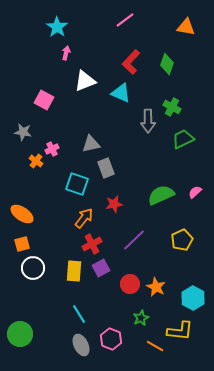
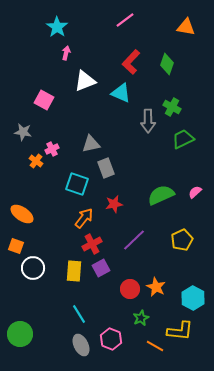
orange square: moved 6 px left, 2 px down; rotated 35 degrees clockwise
red circle: moved 5 px down
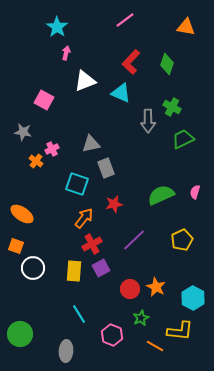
pink semicircle: rotated 32 degrees counterclockwise
pink hexagon: moved 1 px right, 4 px up
gray ellipse: moved 15 px left, 6 px down; rotated 30 degrees clockwise
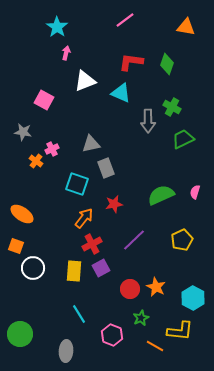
red L-shape: rotated 55 degrees clockwise
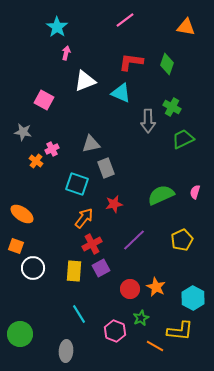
pink hexagon: moved 3 px right, 4 px up
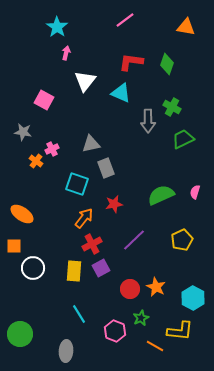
white triangle: rotated 30 degrees counterclockwise
orange square: moved 2 px left; rotated 21 degrees counterclockwise
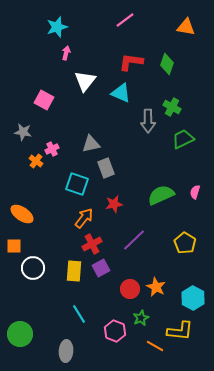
cyan star: rotated 20 degrees clockwise
yellow pentagon: moved 3 px right, 3 px down; rotated 15 degrees counterclockwise
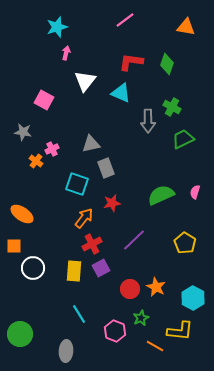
red star: moved 2 px left, 1 px up
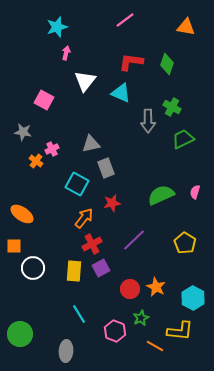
cyan square: rotated 10 degrees clockwise
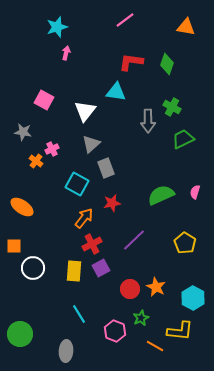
white triangle: moved 30 px down
cyan triangle: moved 5 px left, 1 px up; rotated 15 degrees counterclockwise
gray triangle: rotated 30 degrees counterclockwise
orange ellipse: moved 7 px up
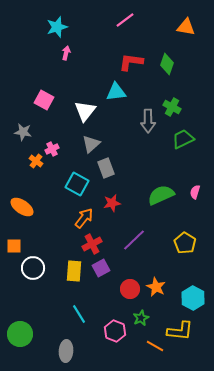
cyan triangle: rotated 15 degrees counterclockwise
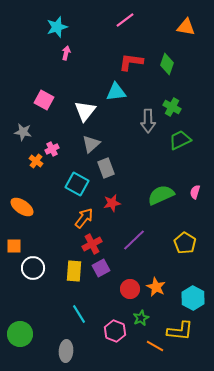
green trapezoid: moved 3 px left, 1 px down
